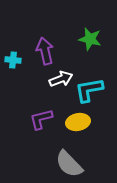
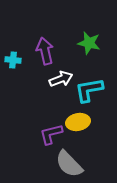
green star: moved 1 px left, 4 px down
purple L-shape: moved 10 px right, 15 px down
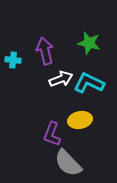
cyan L-shape: moved 7 px up; rotated 36 degrees clockwise
yellow ellipse: moved 2 px right, 2 px up
purple L-shape: moved 1 px right; rotated 55 degrees counterclockwise
gray semicircle: moved 1 px left, 1 px up
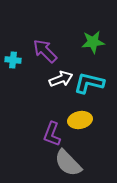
green star: moved 4 px right, 1 px up; rotated 20 degrees counterclockwise
purple arrow: rotated 32 degrees counterclockwise
cyan L-shape: rotated 12 degrees counterclockwise
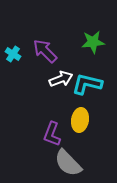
cyan cross: moved 6 px up; rotated 28 degrees clockwise
cyan L-shape: moved 2 px left, 1 px down
yellow ellipse: rotated 70 degrees counterclockwise
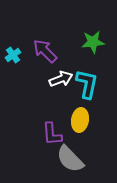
cyan cross: moved 1 px down; rotated 21 degrees clockwise
cyan L-shape: rotated 88 degrees clockwise
purple L-shape: rotated 25 degrees counterclockwise
gray semicircle: moved 2 px right, 4 px up
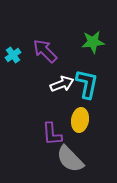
white arrow: moved 1 px right, 5 px down
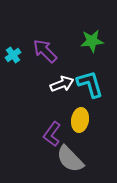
green star: moved 1 px left, 1 px up
cyan L-shape: moved 3 px right; rotated 28 degrees counterclockwise
purple L-shape: rotated 40 degrees clockwise
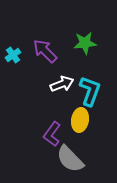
green star: moved 7 px left, 2 px down
cyan L-shape: moved 7 px down; rotated 36 degrees clockwise
